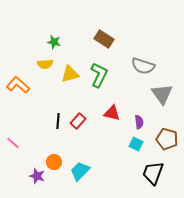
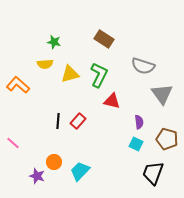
red triangle: moved 12 px up
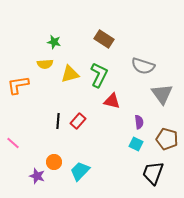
orange L-shape: rotated 50 degrees counterclockwise
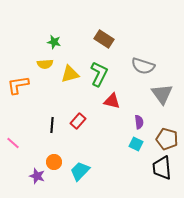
green L-shape: moved 1 px up
black line: moved 6 px left, 4 px down
black trapezoid: moved 9 px right, 5 px up; rotated 25 degrees counterclockwise
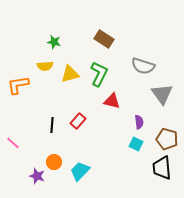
yellow semicircle: moved 2 px down
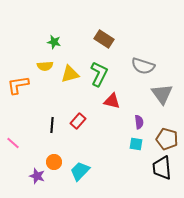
cyan square: rotated 16 degrees counterclockwise
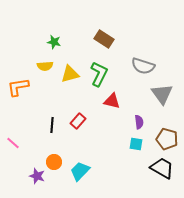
orange L-shape: moved 2 px down
black trapezoid: rotated 125 degrees clockwise
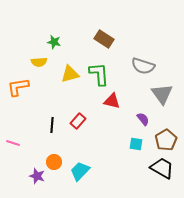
yellow semicircle: moved 6 px left, 4 px up
green L-shape: rotated 30 degrees counterclockwise
purple semicircle: moved 4 px right, 3 px up; rotated 32 degrees counterclockwise
brown pentagon: moved 1 px left, 1 px down; rotated 25 degrees clockwise
pink line: rotated 24 degrees counterclockwise
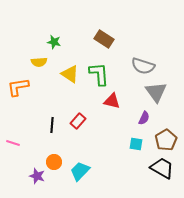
yellow triangle: rotated 48 degrees clockwise
gray triangle: moved 6 px left, 2 px up
purple semicircle: moved 1 px right, 1 px up; rotated 64 degrees clockwise
